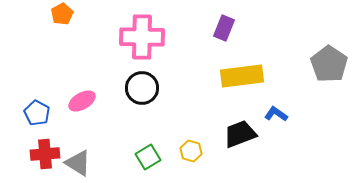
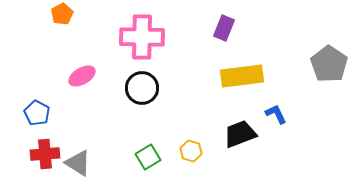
pink ellipse: moved 25 px up
blue L-shape: rotated 30 degrees clockwise
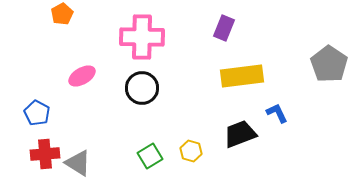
blue L-shape: moved 1 px right, 1 px up
green square: moved 2 px right, 1 px up
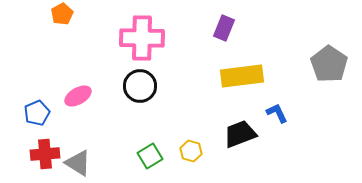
pink cross: moved 1 px down
pink ellipse: moved 4 px left, 20 px down
black circle: moved 2 px left, 2 px up
blue pentagon: rotated 20 degrees clockwise
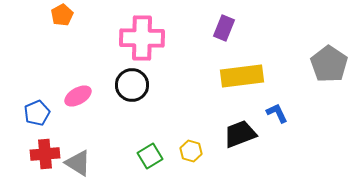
orange pentagon: moved 1 px down
black circle: moved 8 px left, 1 px up
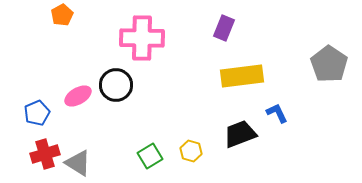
black circle: moved 16 px left
red cross: rotated 12 degrees counterclockwise
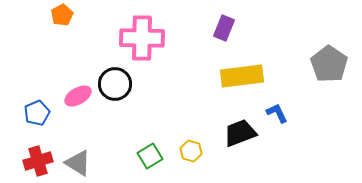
black circle: moved 1 px left, 1 px up
black trapezoid: moved 1 px up
red cross: moved 7 px left, 7 px down
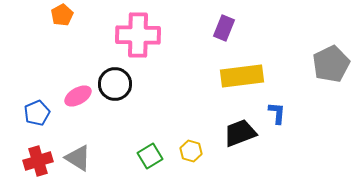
pink cross: moved 4 px left, 3 px up
gray pentagon: moved 2 px right; rotated 12 degrees clockwise
blue L-shape: rotated 30 degrees clockwise
gray triangle: moved 5 px up
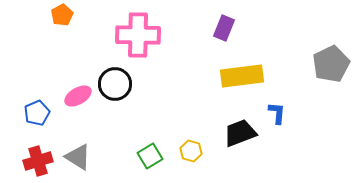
gray triangle: moved 1 px up
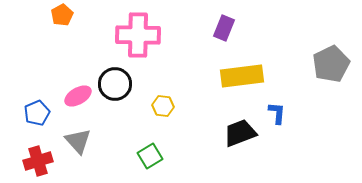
yellow hexagon: moved 28 px left, 45 px up; rotated 10 degrees counterclockwise
gray triangle: moved 16 px up; rotated 16 degrees clockwise
